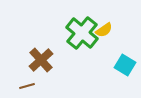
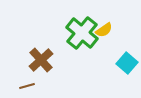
cyan square: moved 2 px right, 2 px up; rotated 10 degrees clockwise
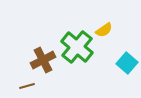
green cross: moved 5 px left, 14 px down
brown cross: moved 2 px right; rotated 15 degrees clockwise
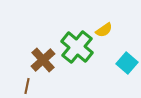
brown cross: rotated 15 degrees counterclockwise
brown line: rotated 63 degrees counterclockwise
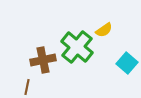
brown cross: rotated 30 degrees clockwise
brown line: moved 1 px down
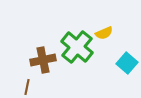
yellow semicircle: moved 3 px down; rotated 12 degrees clockwise
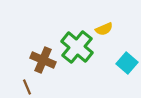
yellow semicircle: moved 4 px up
brown cross: rotated 35 degrees clockwise
brown line: rotated 35 degrees counterclockwise
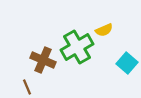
yellow semicircle: moved 1 px down
green cross: rotated 20 degrees clockwise
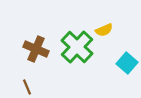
green cross: rotated 16 degrees counterclockwise
brown cross: moved 7 px left, 11 px up
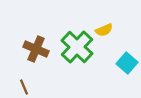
brown line: moved 3 px left
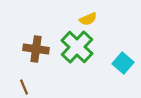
yellow semicircle: moved 16 px left, 11 px up
brown cross: rotated 15 degrees counterclockwise
cyan square: moved 4 px left
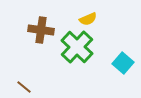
brown cross: moved 5 px right, 19 px up
brown line: rotated 28 degrees counterclockwise
